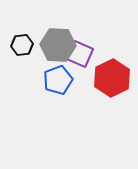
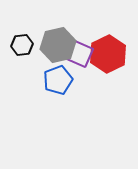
gray hexagon: rotated 16 degrees counterclockwise
red hexagon: moved 4 px left, 24 px up
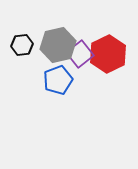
purple square: rotated 28 degrees clockwise
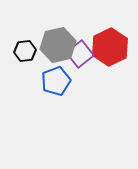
black hexagon: moved 3 px right, 6 px down
red hexagon: moved 2 px right, 7 px up
blue pentagon: moved 2 px left, 1 px down
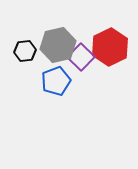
purple square: moved 1 px right, 3 px down; rotated 8 degrees counterclockwise
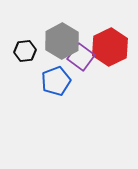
gray hexagon: moved 4 px right, 4 px up; rotated 16 degrees counterclockwise
purple square: rotated 8 degrees counterclockwise
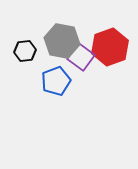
gray hexagon: rotated 20 degrees counterclockwise
red hexagon: rotated 6 degrees clockwise
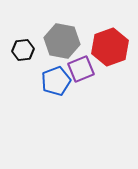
black hexagon: moved 2 px left, 1 px up
purple square: moved 12 px down; rotated 32 degrees clockwise
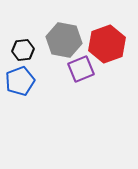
gray hexagon: moved 2 px right, 1 px up
red hexagon: moved 3 px left, 3 px up
blue pentagon: moved 36 px left
